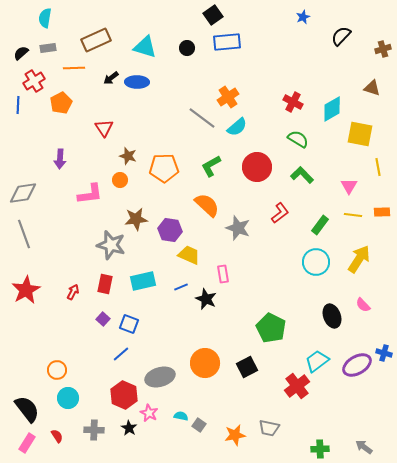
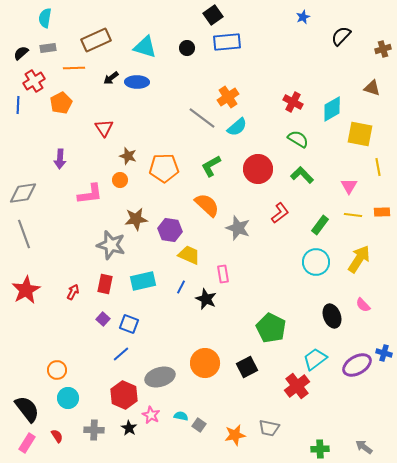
red circle at (257, 167): moved 1 px right, 2 px down
blue line at (181, 287): rotated 40 degrees counterclockwise
cyan trapezoid at (317, 361): moved 2 px left, 2 px up
pink star at (149, 413): moved 2 px right, 2 px down
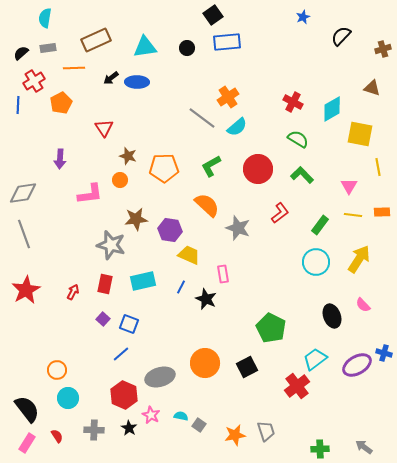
cyan triangle at (145, 47): rotated 25 degrees counterclockwise
gray trapezoid at (269, 428): moved 3 px left, 3 px down; rotated 120 degrees counterclockwise
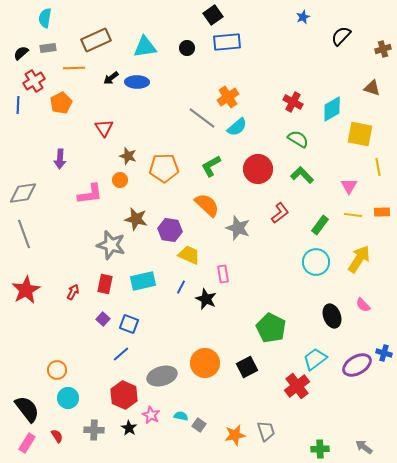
brown star at (136, 219): rotated 20 degrees clockwise
gray ellipse at (160, 377): moved 2 px right, 1 px up
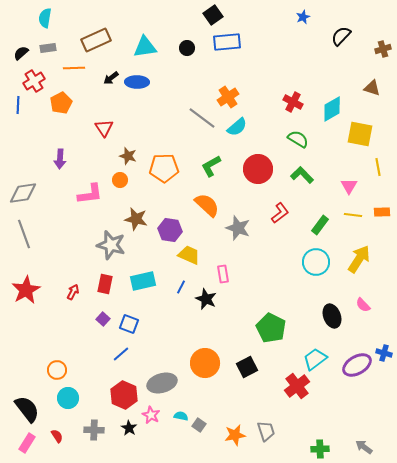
gray ellipse at (162, 376): moved 7 px down
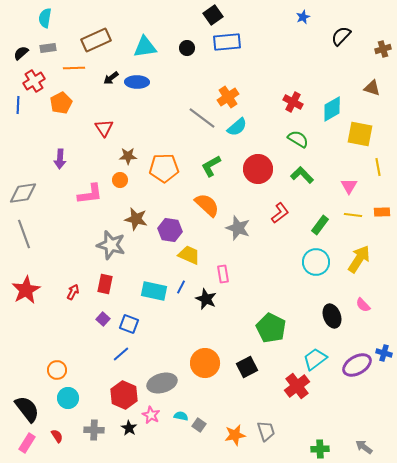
brown star at (128, 156): rotated 18 degrees counterclockwise
cyan rectangle at (143, 281): moved 11 px right, 10 px down; rotated 25 degrees clockwise
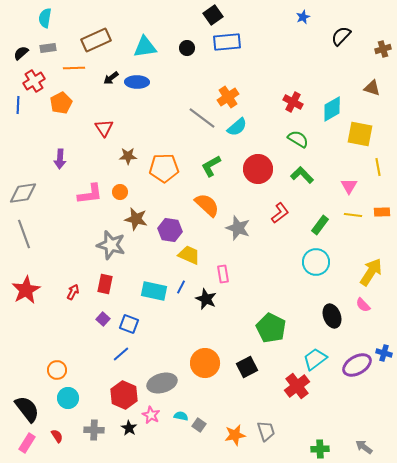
orange circle at (120, 180): moved 12 px down
yellow arrow at (359, 259): moved 12 px right, 13 px down
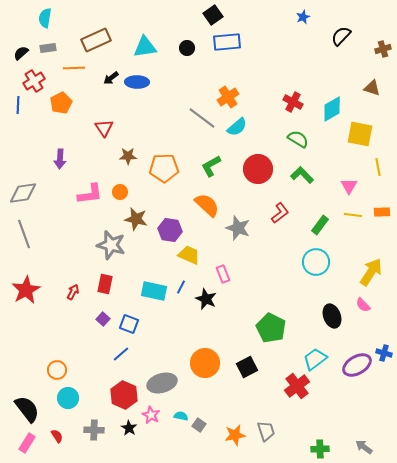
pink rectangle at (223, 274): rotated 12 degrees counterclockwise
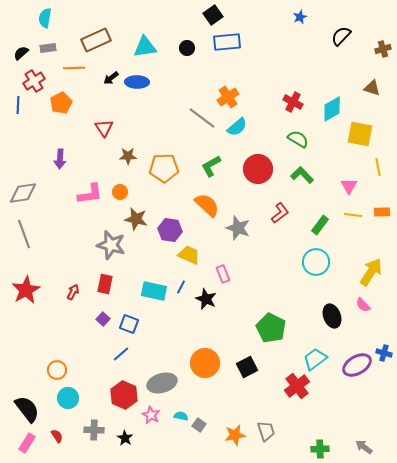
blue star at (303, 17): moved 3 px left
black star at (129, 428): moved 4 px left, 10 px down
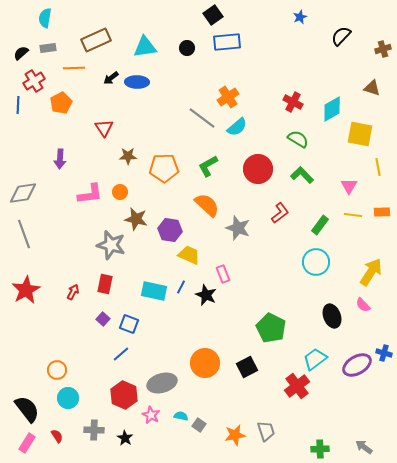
green L-shape at (211, 166): moved 3 px left
black star at (206, 299): moved 4 px up
